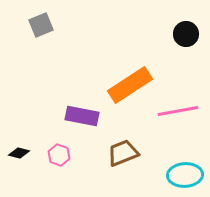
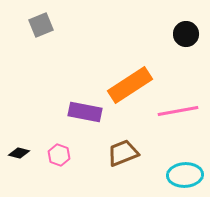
purple rectangle: moved 3 px right, 4 px up
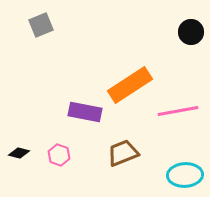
black circle: moved 5 px right, 2 px up
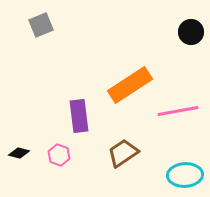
purple rectangle: moved 6 px left, 4 px down; rotated 72 degrees clockwise
brown trapezoid: rotated 12 degrees counterclockwise
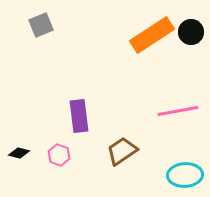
orange rectangle: moved 22 px right, 50 px up
brown trapezoid: moved 1 px left, 2 px up
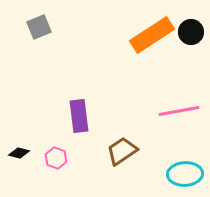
gray square: moved 2 px left, 2 px down
pink line: moved 1 px right
pink hexagon: moved 3 px left, 3 px down
cyan ellipse: moved 1 px up
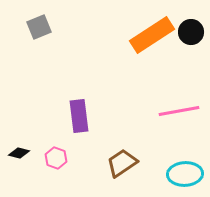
brown trapezoid: moved 12 px down
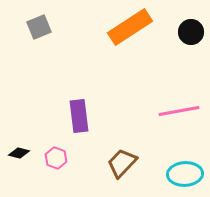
orange rectangle: moved 22 px left, 8 px up
brown trapezoid: rotated 12 degrees counterclockwise
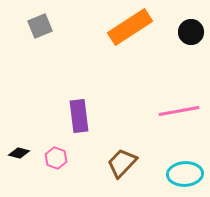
gray square: moved 1 px right, 1 px up
